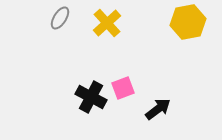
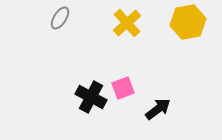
yellow cross: moved 20 px right
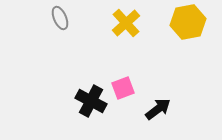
gray ellipse: rotated 55 degrees counterclockwise
yellow cross: moved 1 px left
black cross: moved 4 px down
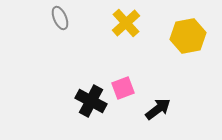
yellow hexagon: moved 14 px down
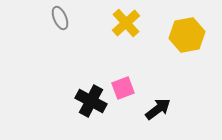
yellow hexagon: moved 1 px left, 1 px up
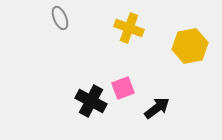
yellow cross: moved 3 px right, 5 px down; rotated 28 degrees counterclockwise
yellow hexagon: moved 3 px right, 11 px down
black arrow: moved 1 px left, 1 px up
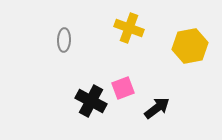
gray ellipse: moved 4 px right, 22 px down; rotated 25 degrees clockwise
